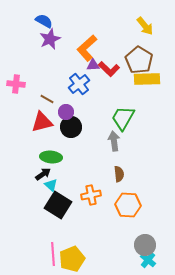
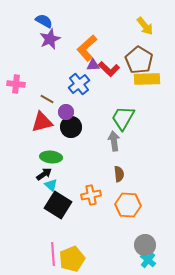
black arrow: moved 1 px right
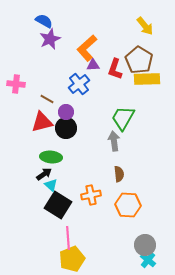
red L-shape: moved 6 px right; rotated 65 degrees clockwise
black circle: moved 5 px left, 1 px down
pink line: moved 15 px right, 16 px up
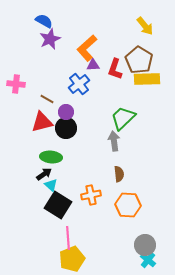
green trapezoid: rotated 16 degrees clockwise
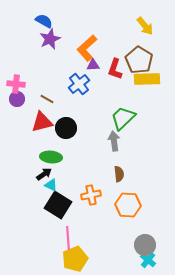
purple circle: moved 49 px left, 13 px up
cyan triangle: rotated 16 degrees counterclockwise
yellow pentagon: moved 3 px right
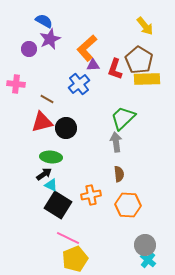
purple circle: moved 12 px right, 50 px up
gray arrow: moved 2 px right, 1 px down
pink line: rotated 60 degrees counterclockwise
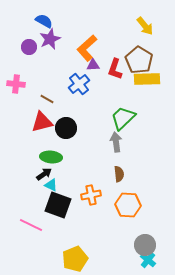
purple circle: moved 2 px up
black square: rotated 12 degrees counterclockwise
pink line: moved 37 px left, 13 px up
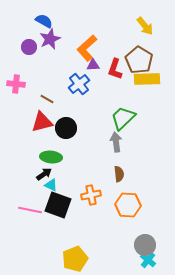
pink line: moved 1 px left, 15 px up; rotated 15 degrees counterclockwise
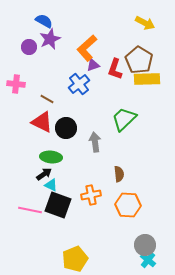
yellow arrow: moved 3 px up; rotated 24 degrees counterclockwise
purple triangle: rotated 16 degrees counterclockwise
green trapezoid: moved 1 px right, 1 px down
red triangle: rotated 40 degrees clockwise
gray arrow: moved 21 px left
